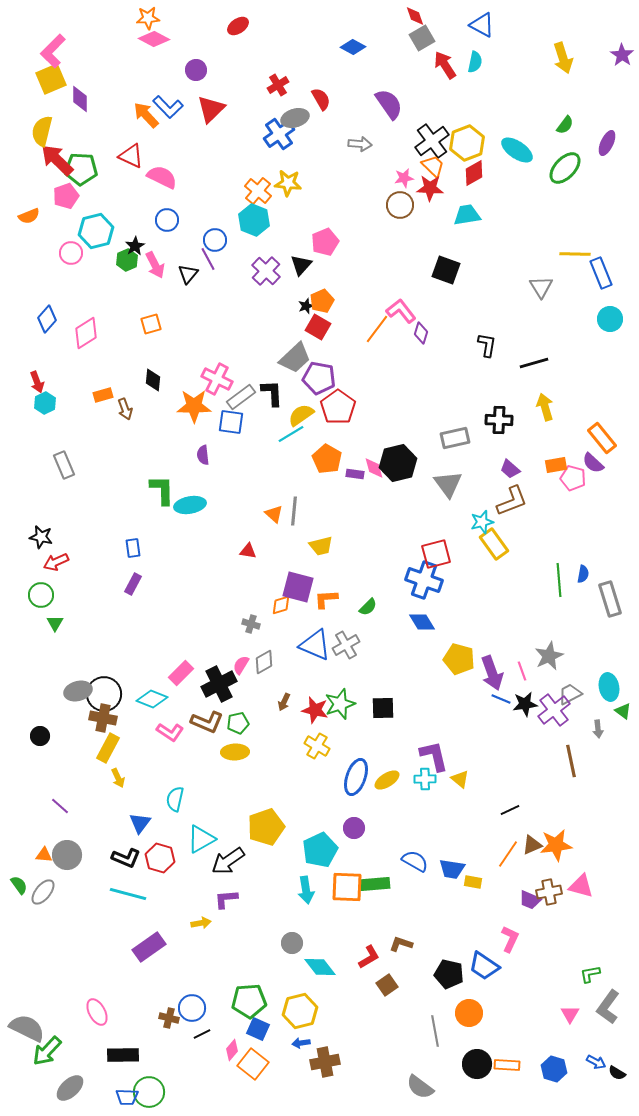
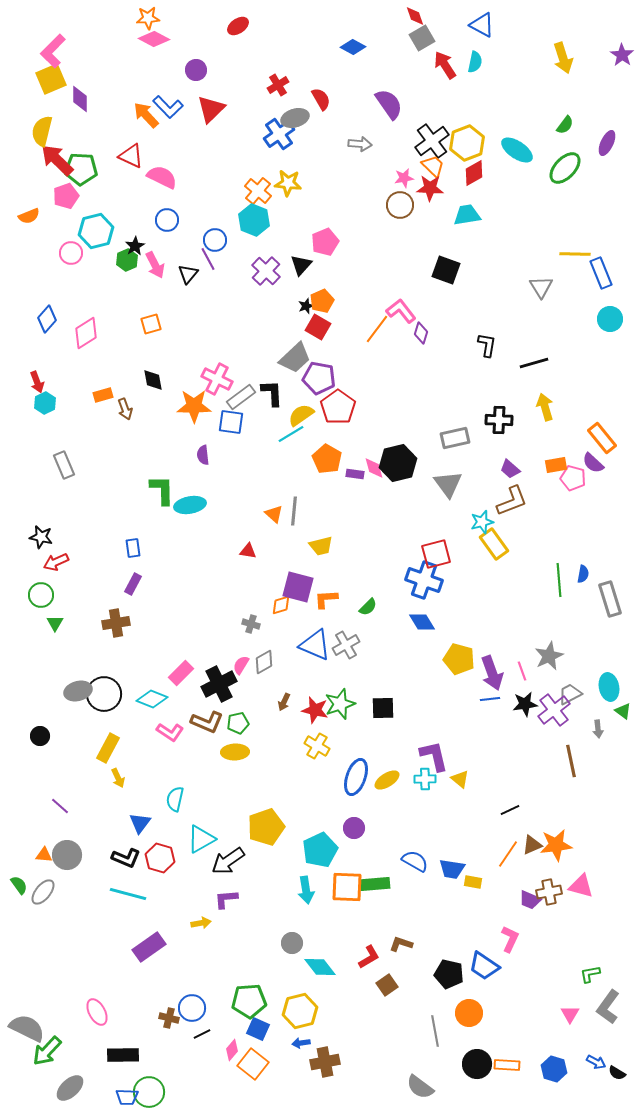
black diamond at (153, 380): rotated 15 degrees counterclockwise
blue line at (501, 699): moved 11 px left; rotated 30 degrees counterclockwise
brown cross at (103, 718): moved 13 px right, 95 px up; rotated 20 degrees counterclockwise
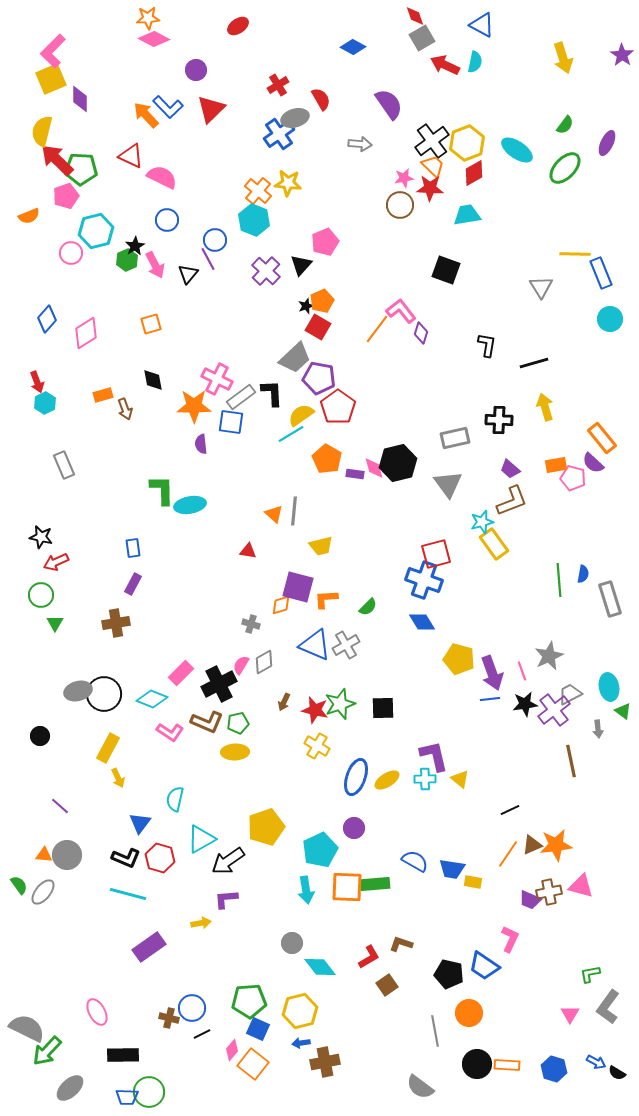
red arrow at (445, 65): rotated 32 degrees counterclockwise
purple semicircle at (203, 455): moved 2 px left, 11 px up
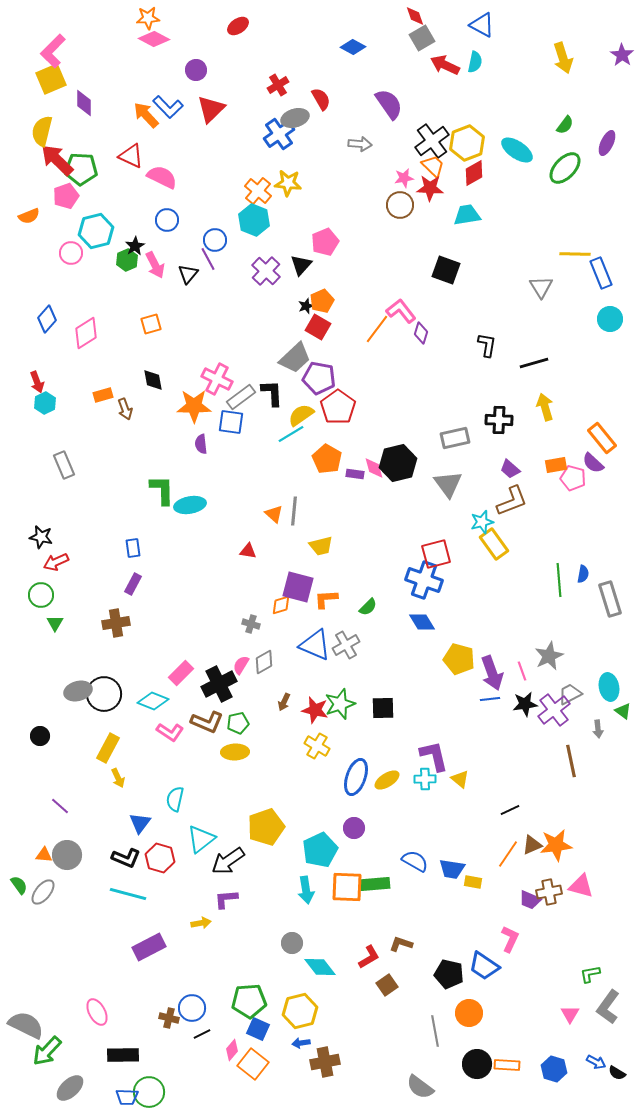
purple diamond at (80, 99): moved 4 px right, 4 px down
cyan diamond at (152, 699): moved 1 px right, 2 px down
cyan triangle at (201, 839): rotated 8 degrees counterclockwise
purple rectangle at (149, 947): rotated 8 degrees clockwise
gray semicircle at (27, 1028): moved 1 px left, 3 px up
